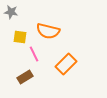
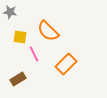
gray star: moved 1 px left
orange semicircle: rotated 30 degrees clockwise
brown rectangle: moved 7 px left, 2 px down
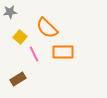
gray star: rotated 16 degrees counterclockwise
orange semicircle: moved 1 px left, 3 px up
yellow square: rotated 32 degrees clockwise
orange rectangle: moved 3 px left, 12 px up; rotated 45 degrees clockwise
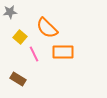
brown rectangle: rotated 63 degrees clockwise
